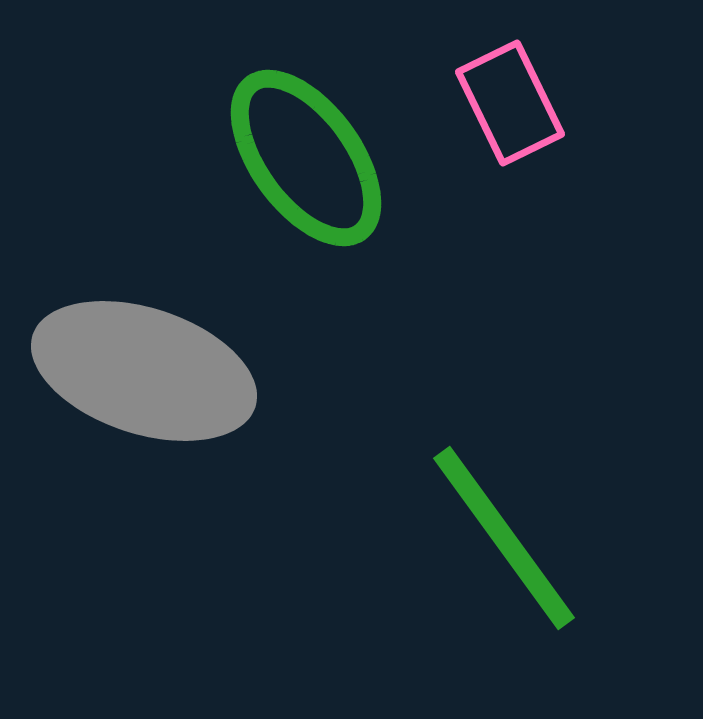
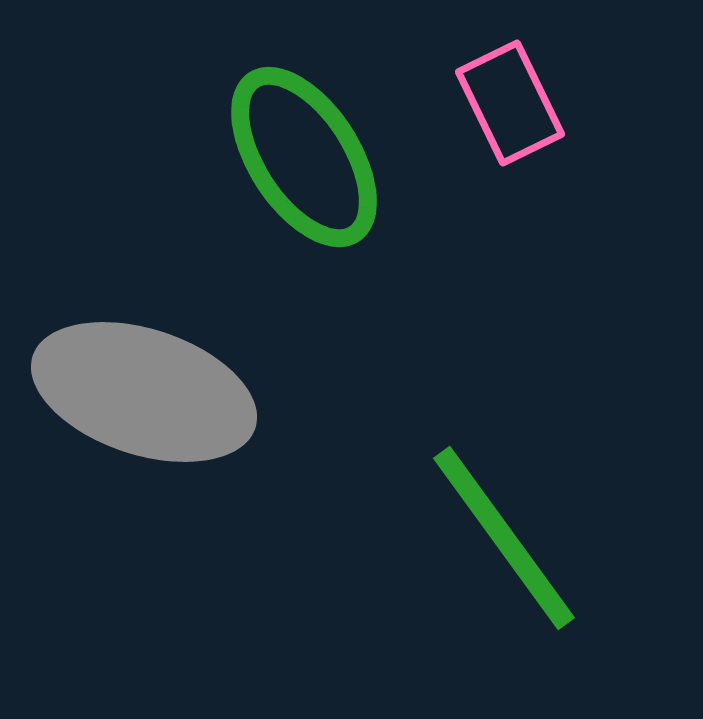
green ellipse: moved 2 px left, 1 px up; rotated 3 degrees clockwise
gray ellipse: moved 21 px down
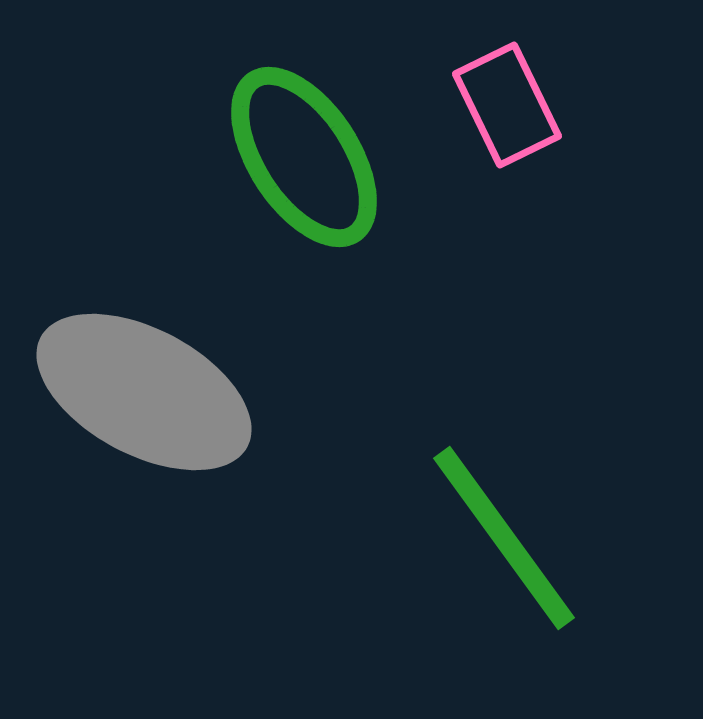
pink rectangle: moved 3 px left, 2 px down
gray ellipse: rotated 10 degrees clockwise
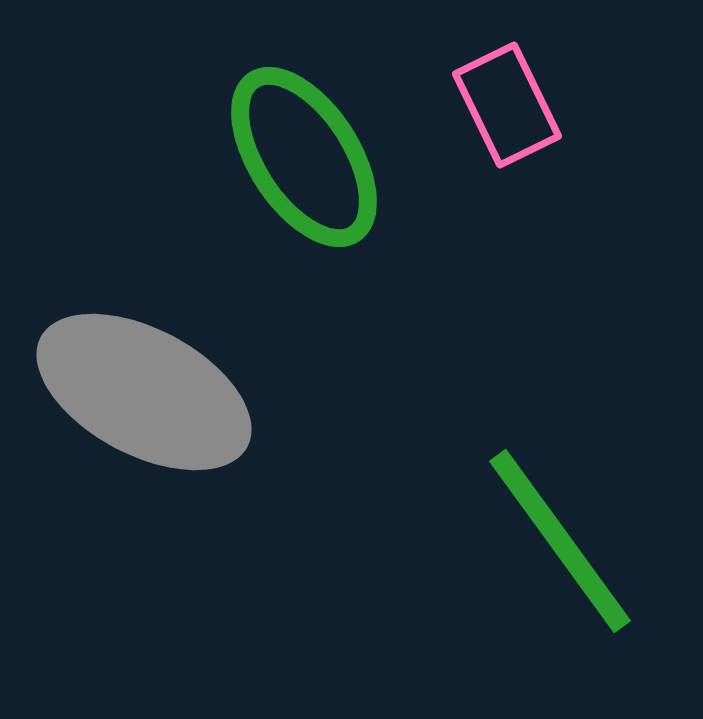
green line: moved 56 px right, 3 px down
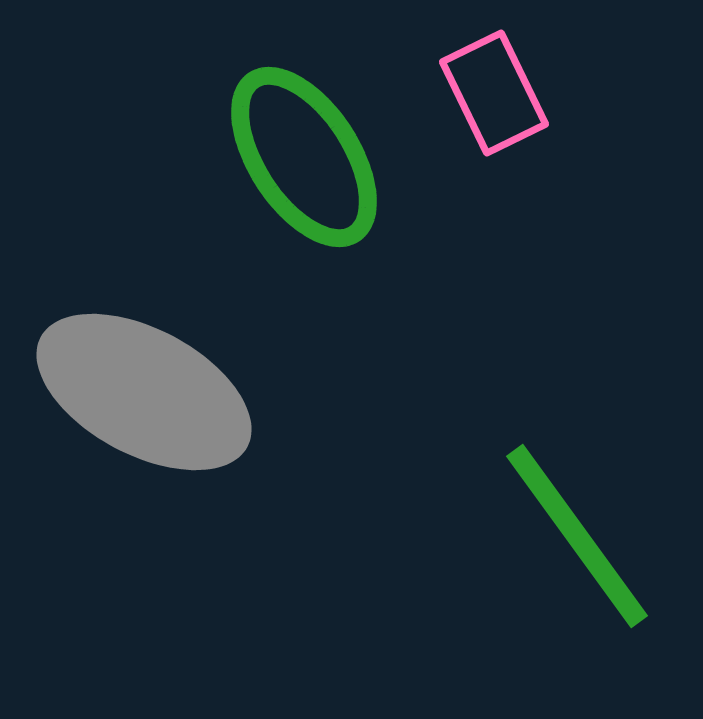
pink rectangle: moved 13 px left, 12 px up
green line: moved 17 px right, 5 px up
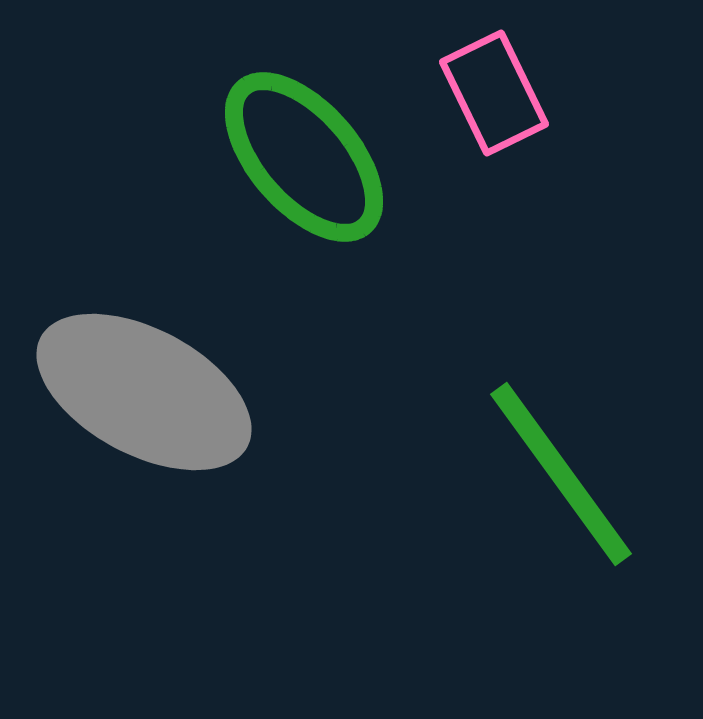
green ellipse: rotated 8 degrees counterclockwise
green line: moved 16 px left, 62 px up
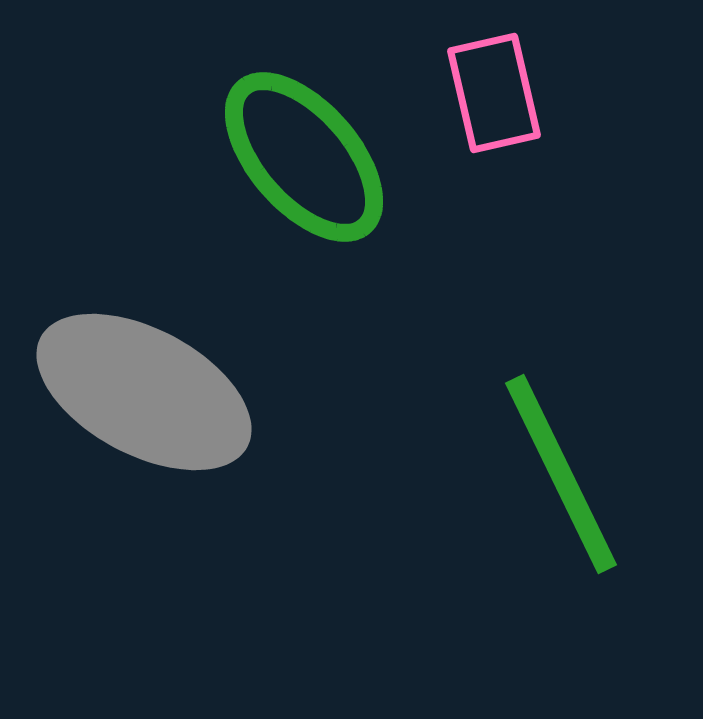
pink rectangle: rotated 13 degrees clockwise
green line: rotated 10 degrees clockwise
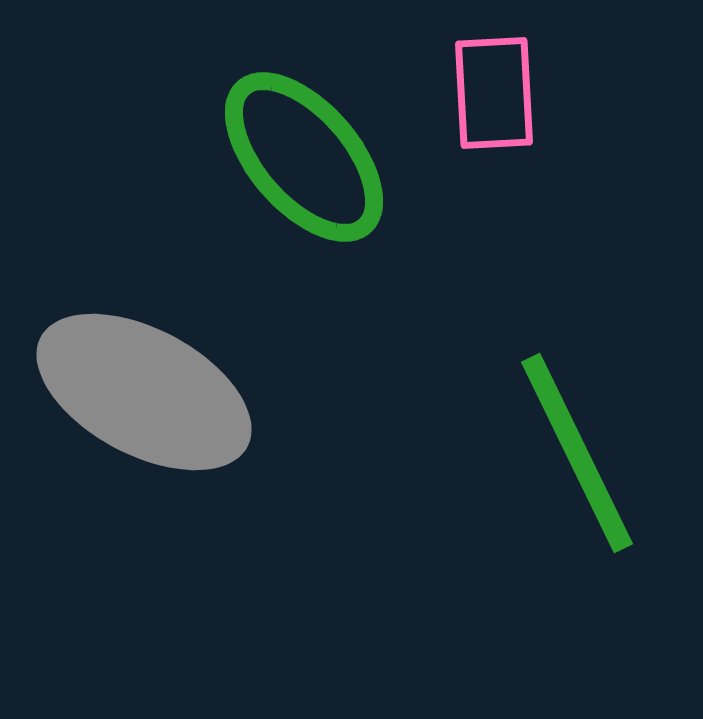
pink rectangle: rotated 10 degrees clockwise
green line: moved 16 px right, 21 px up
